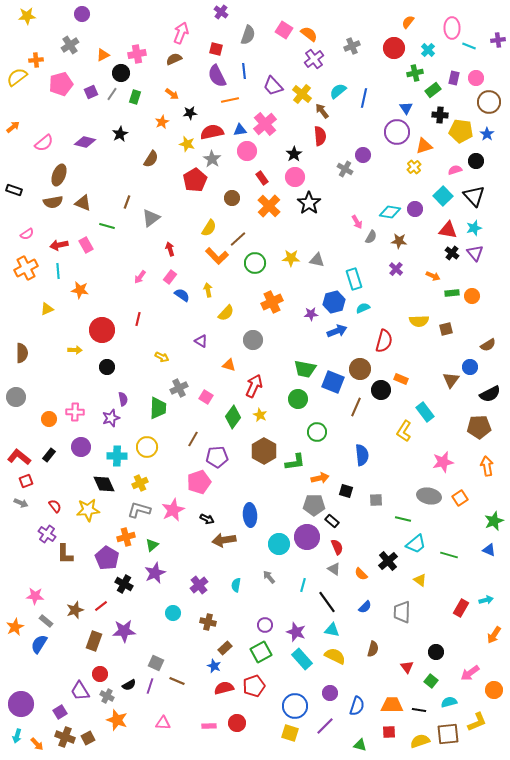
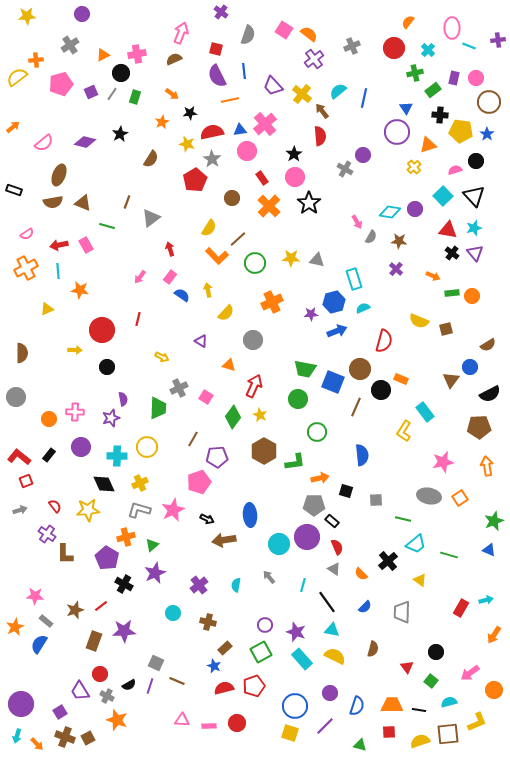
orange triangle at (424, 146): moved 4 px right, 1 px up
yellow semicircle at (419, 321): rotated 24 degrees clockwise
gray arrow at (21, 503): moved 1 px left, 7 px down; rotated 40 degrees counterclockwise
pink triangle at (163, 723): moved 19 px right, 3 px up
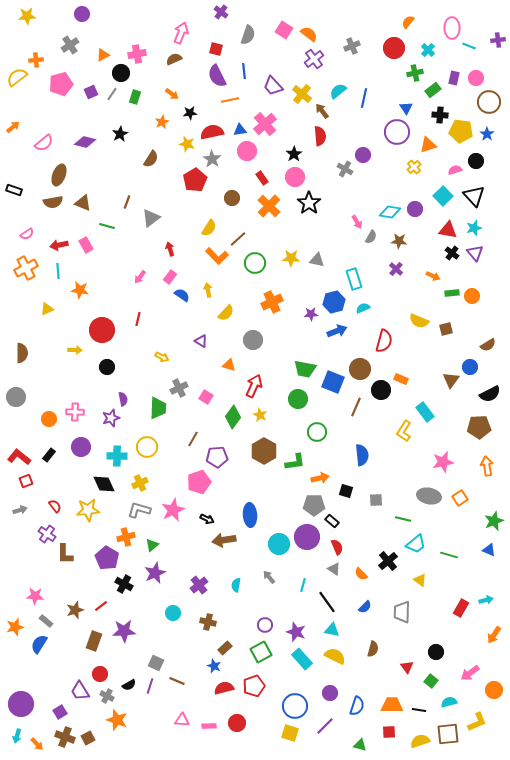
orange star at (15, 627): rotated 12 degrees clockwise
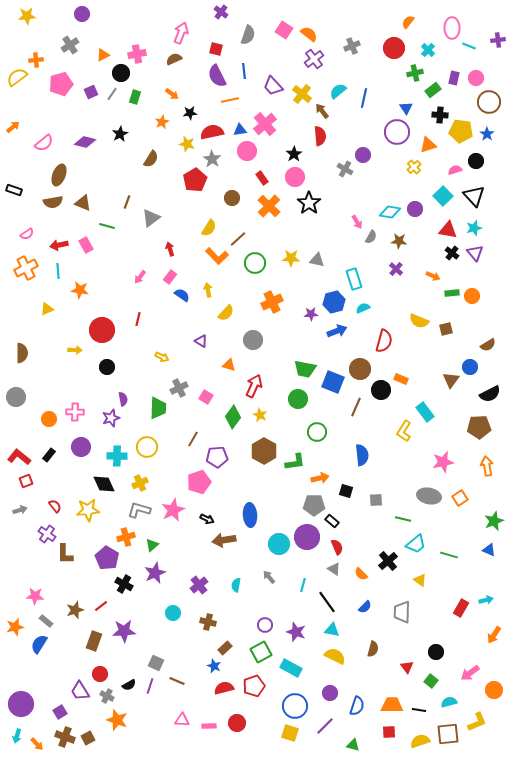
cyan rectangle at (302, 659): moved 11 px left, 9 px down; rotated 20 degrees counterclockwise
green triangle at (360, 745): moved 7 px left
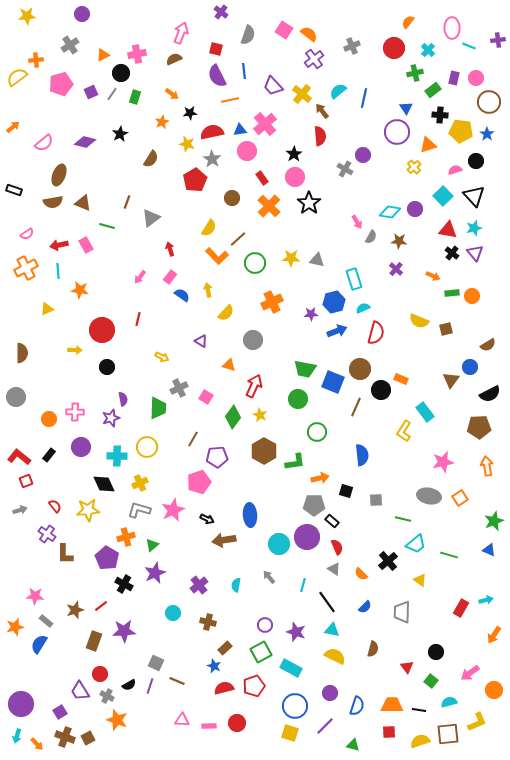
red semicircle at (384, 341): moved 8 px left, 8 px up
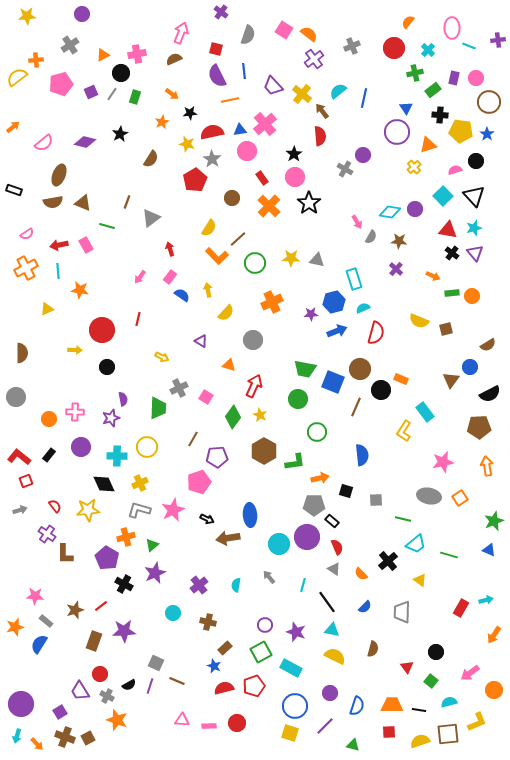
brown arrow at (224, 540): moved 4 px right, 2 px up
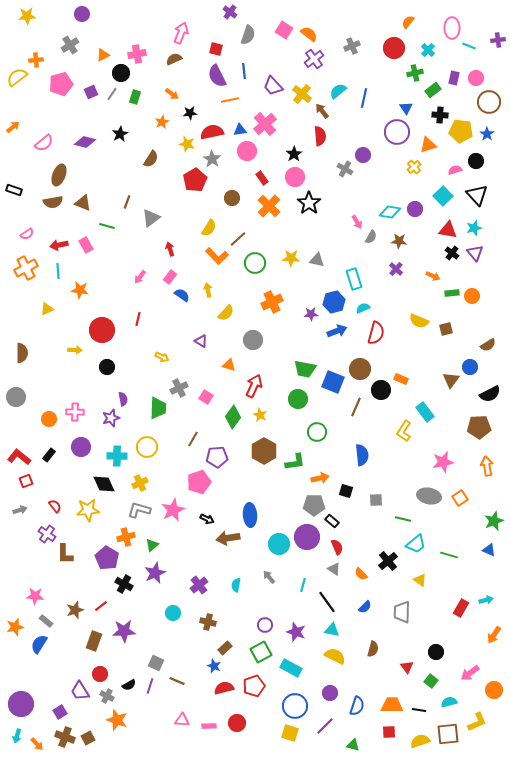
purple cross at (221, 12): moved 9 px right
black triangle at (474, 196): moved 3 px right, 1 px up
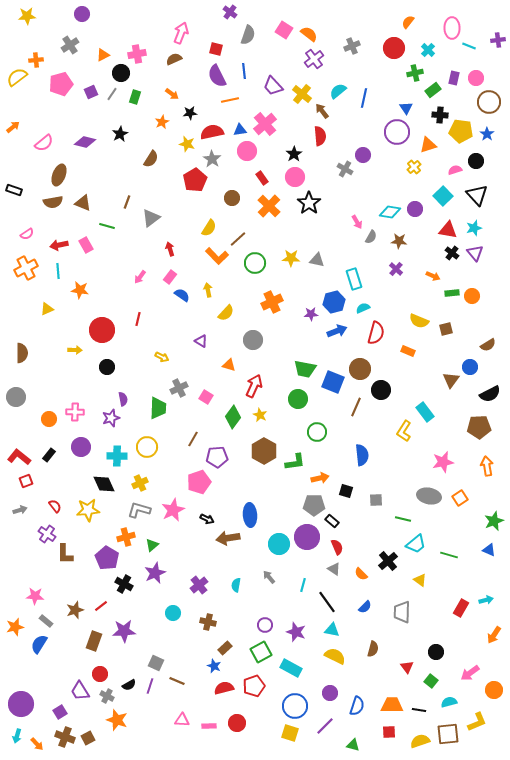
orange rectangle at (401, 379): moved 7 px right, 28 px up
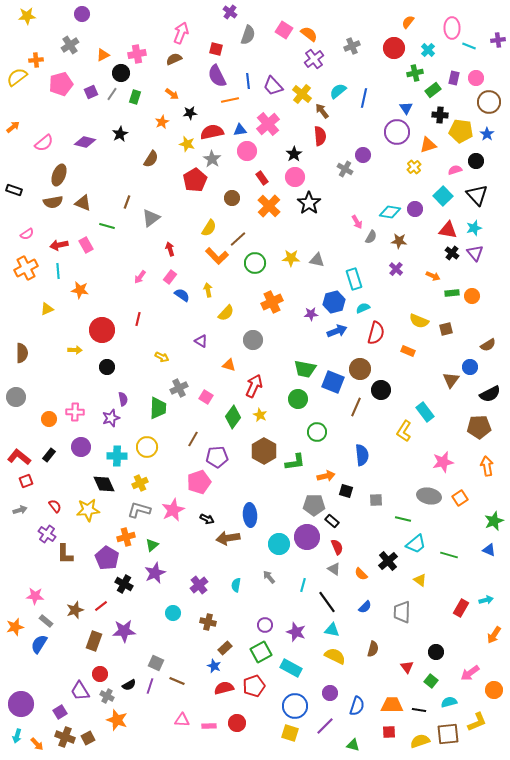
blue line at (244, 71): moved 4 px right, 10 px down
pink cross at (265, 124): moved 3 px right
orange arrow at (320, 478): moved 6 px right, 2 px up
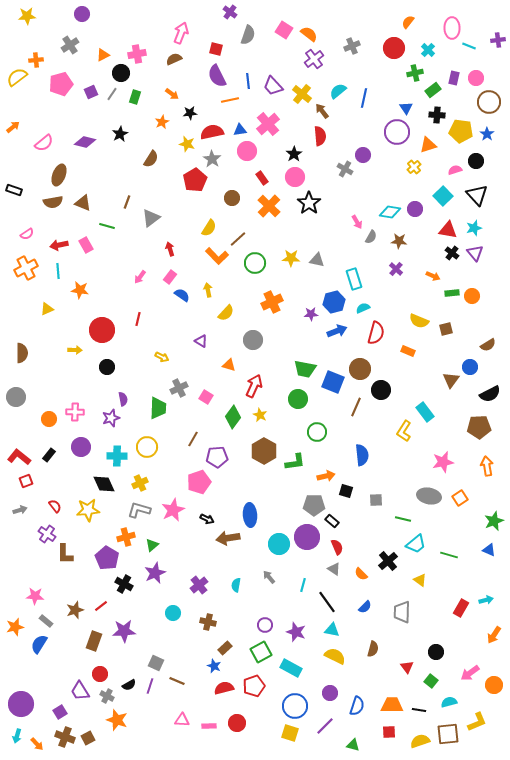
black cross at (440, 115): moved 3 px left
orange circle at (494, 690): moved 5 px up
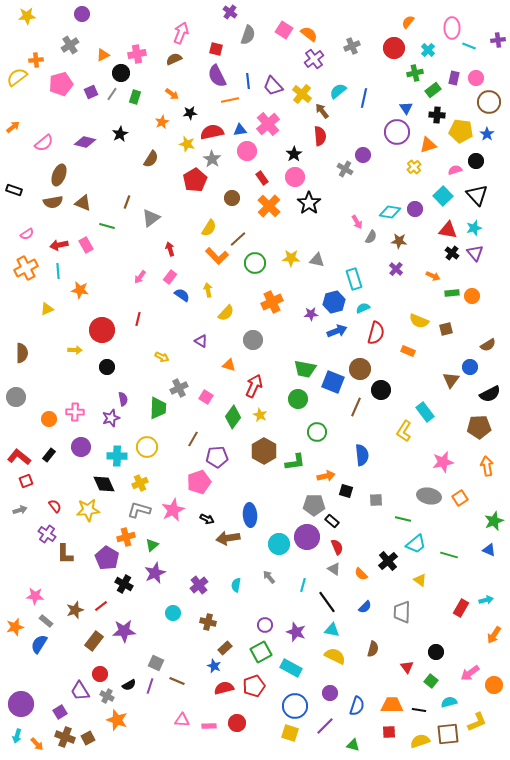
brown rectangle at (94, 641): rotated 18 degrees clockwise
